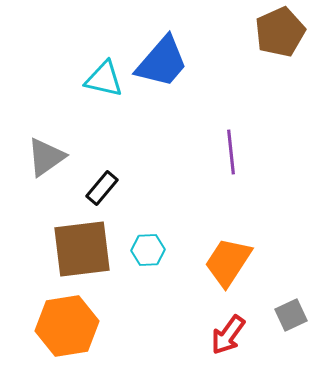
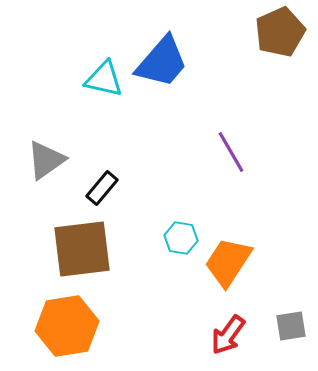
purple line: rotated 24 degrees counterclockwise
gray triangle: moved 3 px down
cyan hexagon: moved 33 px right, 12 px up; rotated 12 degrees clockwise
gray square: moved 11 px down; rotated 16 degrees clockwise
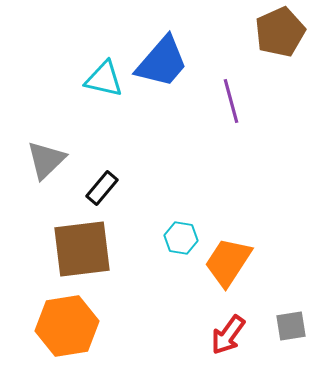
purple line: moved 51 px up; rotated 15 degrees clockwise
gray triangle: rotated 9 degrees counterclockwise
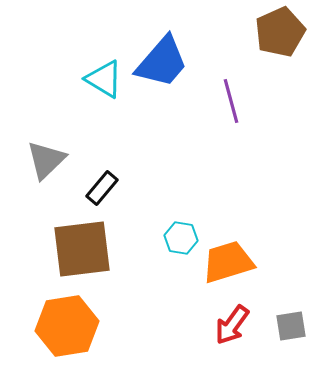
cyan triangle: rotated 18 degrees clockwise
orange trapezoid: rotated 40 degrees clockwise
red arrow: moved 4 px right, 10 px up
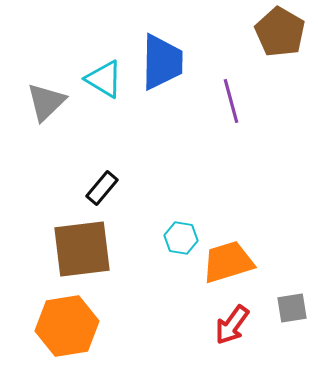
brown pentagon: rotated 18 degrees counterclockwise
blue trapezoid: rotated 40 degrees counterclockwise
gray triangle: moved 58 px up
gray square: moved 1 px right, 18 px up
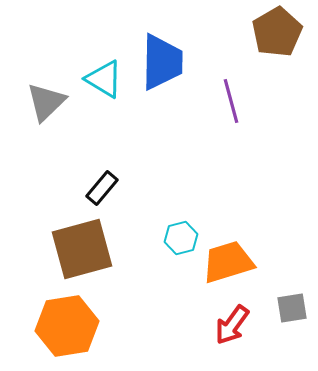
brown pentagon: moved 3 px left; rotated 12 degrees clockwise
cyan hexagon: rotated 24 degrees counterclockwise
brown square: rotated 8 degrees counterclockwise
